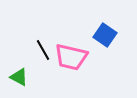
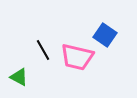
pink trapezoid: moved 6 px right
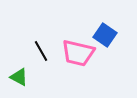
black line: moved 2 px left, 1 px down
pink trapezoid: moved 1 px right, 4 px up
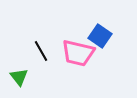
blue square: moved 5 px left, 1 px down
green triangle: rotated 24 degrees clockwise
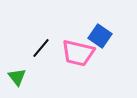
black line: moved 3 px up; rotated 70 degrees clockwise
green triangle: moved 2 px left
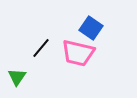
blue square: moved 9 px left, 8 px up
green triangle: rotated 12 degrees clockwise
